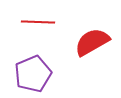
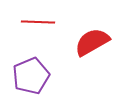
purple pentagon: moved 2 px left, 2 px down
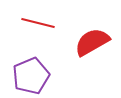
red line: moved 1 px down; rotated 12 degrees clockwise
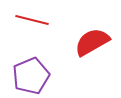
red line: moved 6 px left, 3 px up
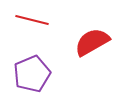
purple pentagon: moved 1 px right, 2 px up
